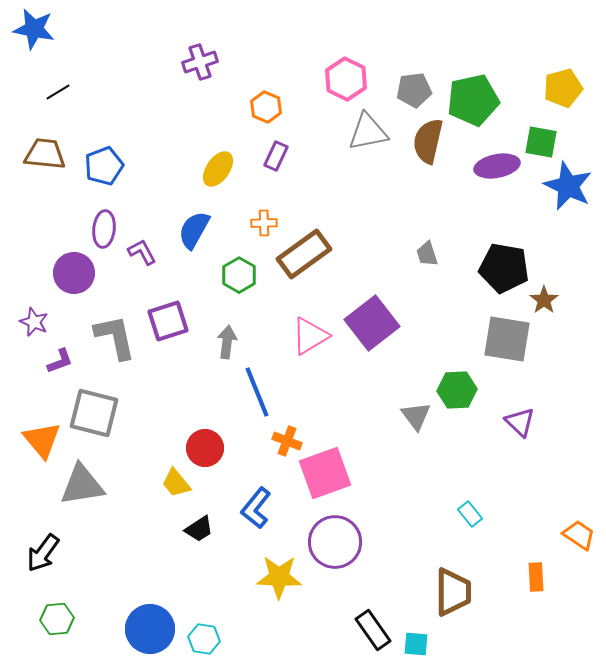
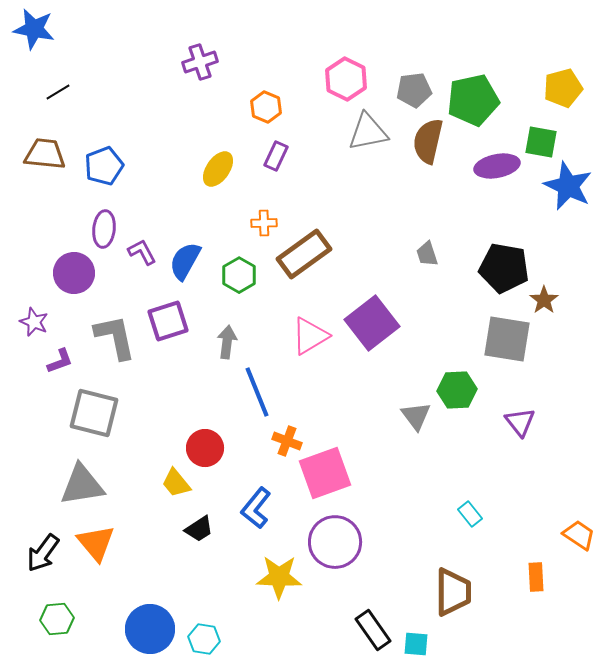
blue semicircle at (194, 230): moved 9 px left, 31 px down
purple triangle at (520, 422): rotated 8 degrees clockwise
orange triangle at (42, 440): moved 54 px right, 103 px down
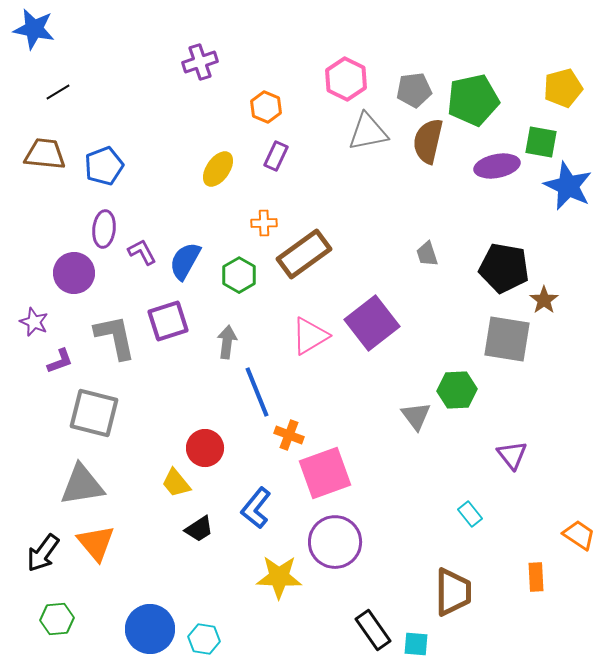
purple triangle at (520, 422): moved 8 px left, 33 px down
orange cross at (287, 441): moved 2 px right, 6 px up
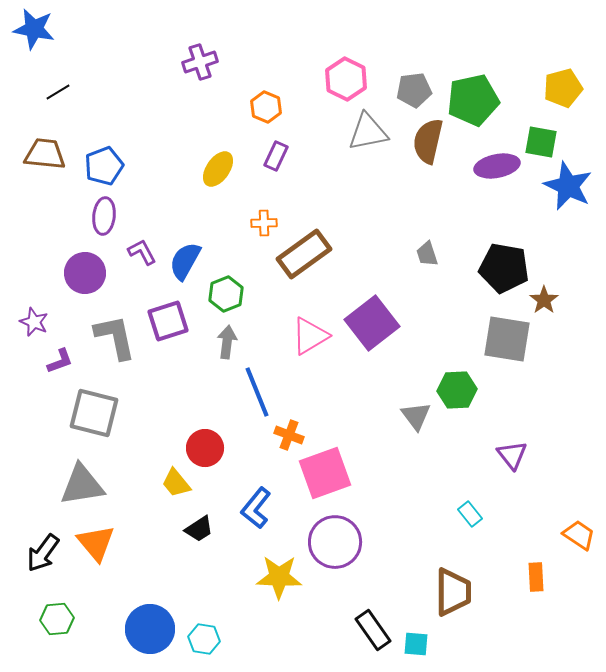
purple ellipse at (104, 229): moved 13 px up
purple circle at (74, 273): moved 11 px right
green hexagon at (239, 275): moved 13 px left, 19 px down; rotated 8 degrees clockwise
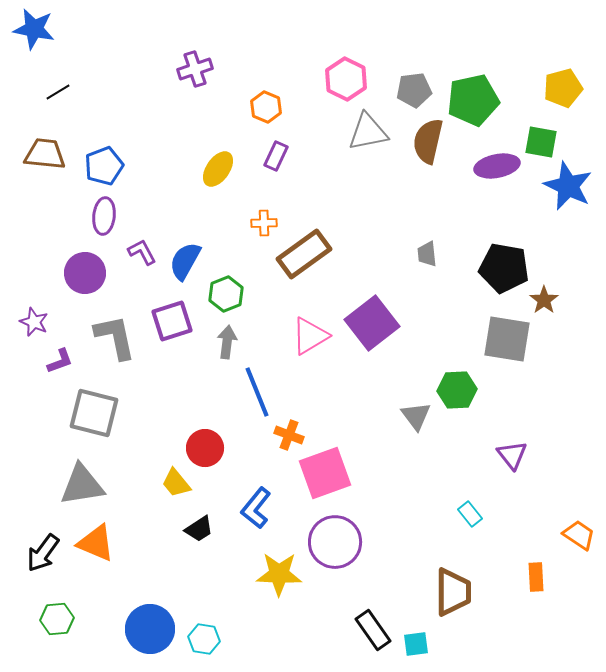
purple cross at (200, 62): moved 5 px left, 7 px down
gray trapezoid at (427, 254): rotated 12 degrees clockwise
purple square at (168, 321): moved 4 px right
orange triangle at (96, 543): rotated 27 degrees counterclockwise
yellow star at (279, 577): moved 3 px up
cyan square at (416, 644): rotated 12 degrees counterclockwise
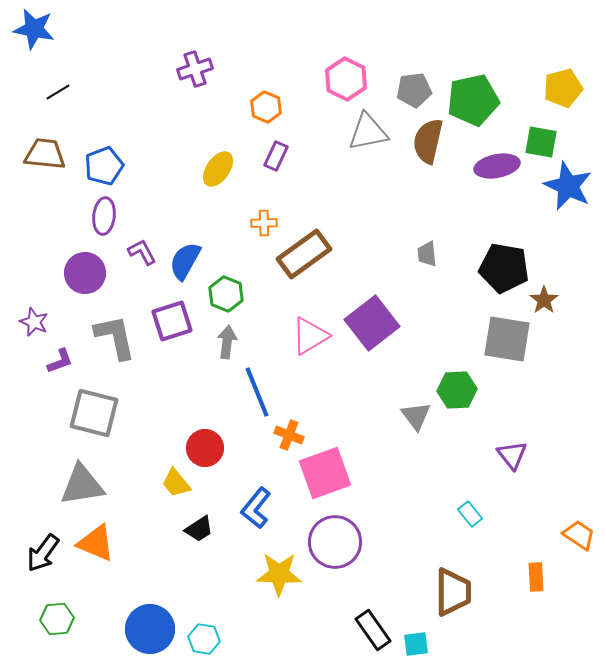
green hexagon at (226, 294): rotated 16 degrees counterclockwise
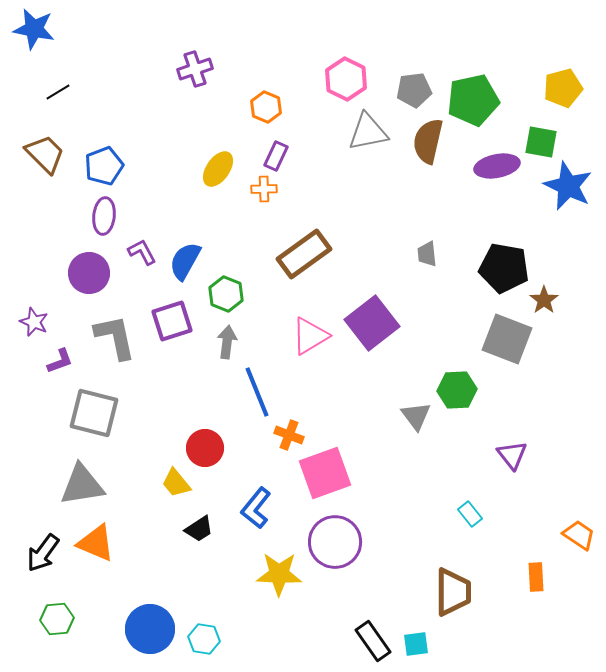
brown trapezoid at (45, 154): rotated 39 degrees clockwise
orange cross at (264, 223): moved 34 px up
purple circle at (85, 273): moved 4 px right
gray square at (507, 339): rotated 12 degrees clockwise
black rectangle at (373, 630): moved 11 px down
